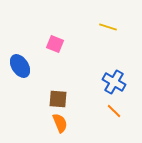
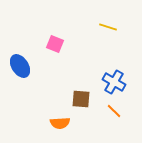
brown square: moved 23 px right
orange semicircle: rotated 108 degrees clockwise
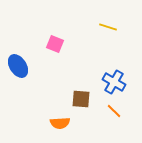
blue ellipse: moved 2 px left
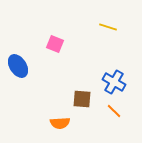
brown square: moved 1 px right
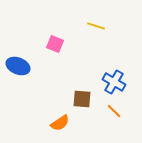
yellow line: moved 12 px left, 1 px up
blue ellipse: rotated 35 degrees counterclockwise
orange semicircle: rotated 30 degrees counterclockwise
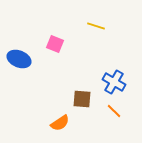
blue ellipse: moved 1 px right, 7 px up
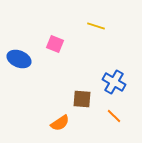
orange line: moved 5 px down
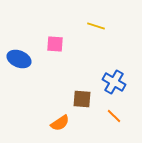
pink square: rotated 18 degrees counterclockwise
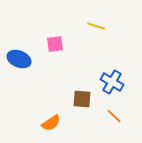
pink square: rotated 12 degrees counterclockwise
blue cross: moved 2 px left
orange semicircle: moved 9 px left
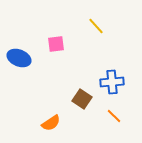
yellow line: rotated 30 degrees clockwise
pink square: moved 1 px right
blue ellipse: moved 1 px up
blue cross: rotated 35 degrees counterclockwise
brown square: rotated 30 degrees clockwise
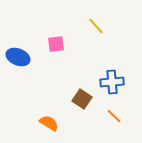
blue ellipse: moved 1 px left, 1 px up
orange semicircle: moved 2 px left; rotated 114 degrees counterclockwise
